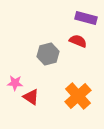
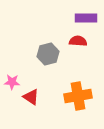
purple rectangle: rotated 15 degrees counterclockwise
red semicircle: rotated 18 degrees counterclockwise
pink star: moved 3 px left, 1 px up
orange cross: rotated 32 degrees clockwise
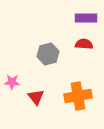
red semicircle: moved 6 px right, 3 px down
red triangle: moved 5 px right; rotated 18 degrees clockwise
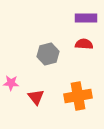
pink star: moved 1 px left, 1 px down
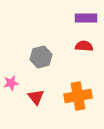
red semicircle: moved 2 px down
gray hexagon: moved 7 px left, 3 px down
pink star: rotated 14 degrees counterclockwise
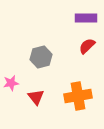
red semicircle: moved 3 px right; rotated 48 degrees counterclockwise
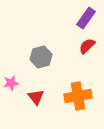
purple rectangle: rotated 55 degrees counterclockwise
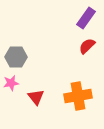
gray hexagon: moved 25 px left; rotated 15 degrees clockwise
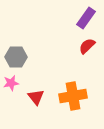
orange cross: moved 5 px left
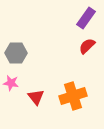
gray hexagon: moved 4 px up
pink star: rotated 21 degrees clockwise
orange cross: rotated 8 degrees counterclockwise
